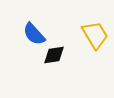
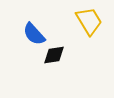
yellow trapezoid: moved 6 px left, 14 px up
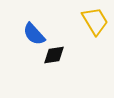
yellow trapezoid: moved 6 px right
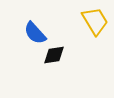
blue semicircle: moved 1 px right, 1 px up
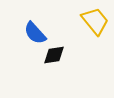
yellow trapezoid: rotated 8 degrees counterclockwise
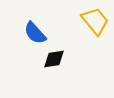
black diamond: moved 4 px down
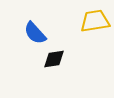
yellow trapezoid: rotated 60 degrees counterclockwise
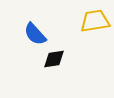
blue semicircle: moved 1 px down
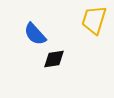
yellow trapezoid: moved 1 px left, 1 px up; rotated 64 degrees counterclockwise
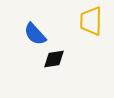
yellow trapezoid: moved 3 px left, 1 px down; rotated 16 degrees counterclockwise
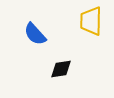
black diamond: moved 7 px right, 10 px down
